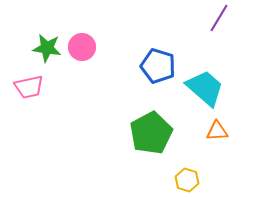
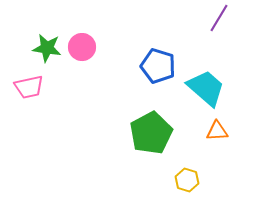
cyan trapezoid: moved 1 px right
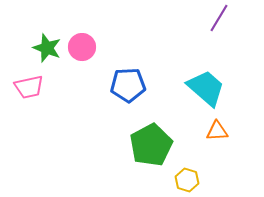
green star: rotated 12 degrees clockwise
blue pentagon: moved 30 px left, 19 px down; rotated 20 degrees counterclockwise
green pentagon: moved 12 px down
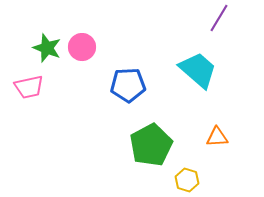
cyan trapezoid: moved 8 px left, 18 px up
orange triangle: moved 6 px down
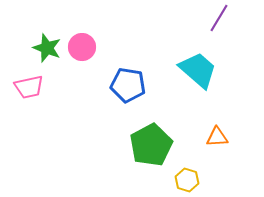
blue pentagon: rotated 12 degrees clockwise
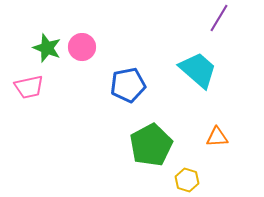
blue pentagon: rotated 20 degrees counterclockwise
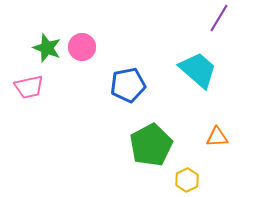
yellow hexagon: rotated 15 degrees clockwise
